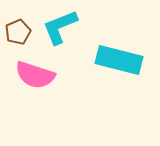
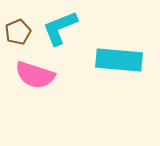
cyan L-shape: moved 1 px down
cyan rectangle: rotated 9 degrees counterclockwise
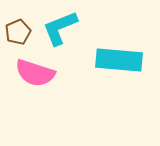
pink semicircle: moved 2 px up
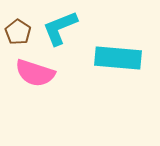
brown pentagon: rotated 15 degrees counterclockwise
cyan rectangle: moved 1 px left, 2 px up
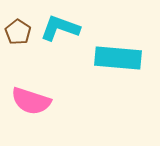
cyan L-shape: rotated 42 degrees clockwise
pink semicircle: moved 4 px left, 28 px down
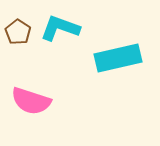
cyan rectangle: rotated 18 degrees counterclockwise
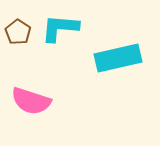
cyan L-shape: rotated 15 degrees counterclockwise
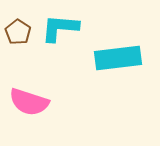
cyan rectangle: rotated 6 degrees clockwise
pink semicircle: moved 2 px left, 1 px down
